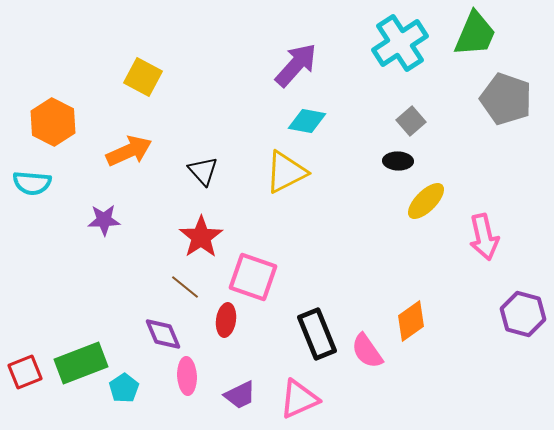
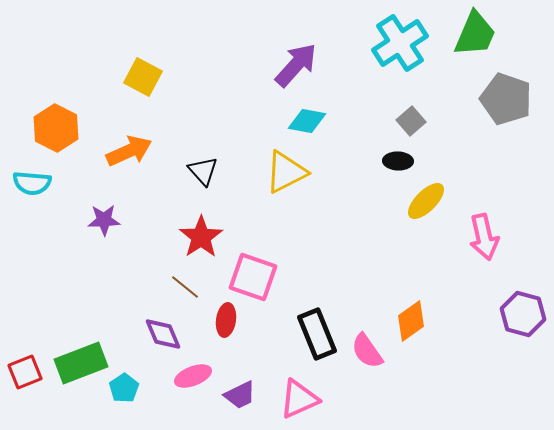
orange hexagon: moved 3 px right, 6 px down
pink ellipse: moved 6 px right; rotated 72 degrees clockwise
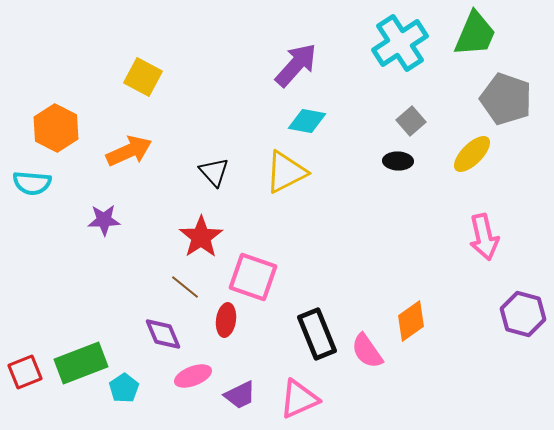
black triangle: moved 11 px right, 1 px down
yellow ellipse: moved 46 px right, 47 px up
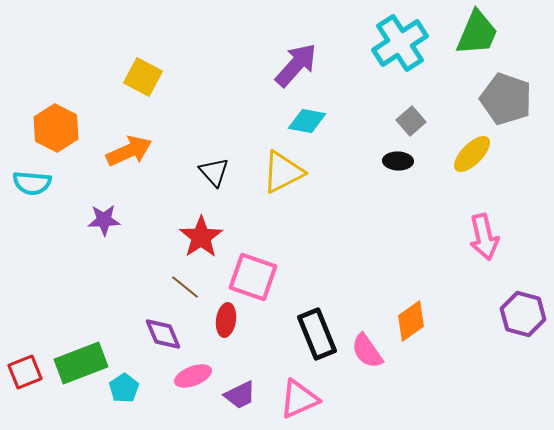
green trapezoid: moved 2 px right, 1 px up
yellow triangle: moved 3 px left
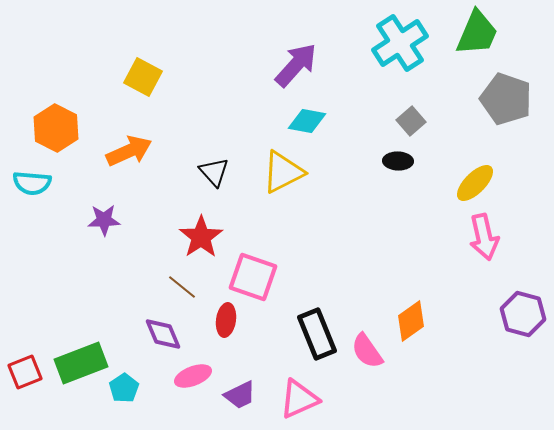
yellow ellipse: moved 3 px right, 29 px down
brown line: moved 3 px left
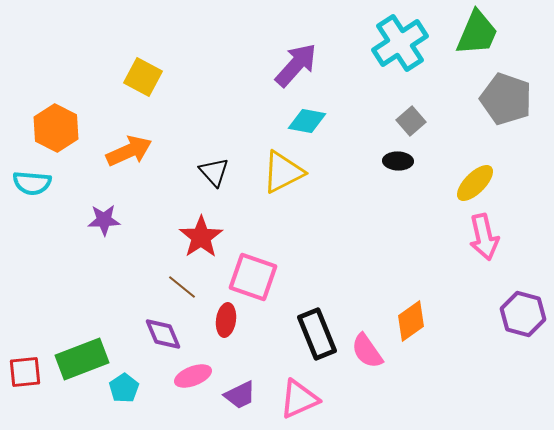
green rectangle: moved 1 px right, 4 px up
red square: rotated 16 degrees clockwise
